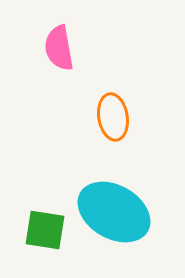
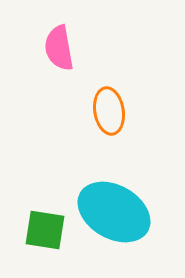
orange ellipse: moved 4 px left, 6 px up
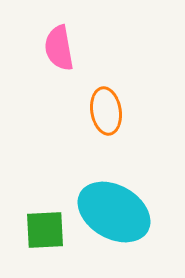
orange ellipse: moved 3 px left
green square: rotated 12 degrees counterclockwise
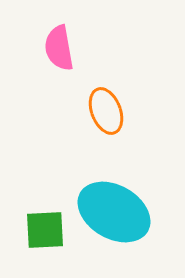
orange ellipse: rotated 12 degrees counterclockwise
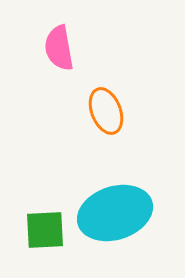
cyan ellipse: moved 1 px right, 1 px down; rotated 48 degrees counterclockwise
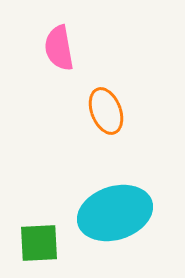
green square: moved 6 px left, 13 px down
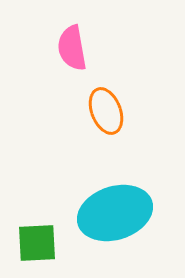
pink semicircle: moved 13 px right
green square: moved 2 px left
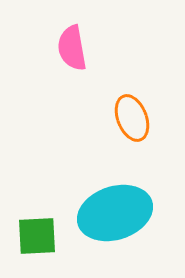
orange ellipse: moved 26 px right, 7 px down
green square: moved 7 px up
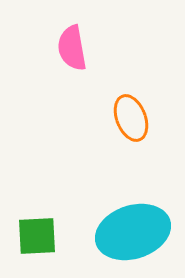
orange ellipse: moved 1 px left
cyan ellipse: moved 18 px right, 19 px down
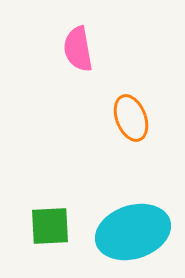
pink semicircle: moved 6 px right, 1 px down
green square: moved 13 px right, 10 px up
